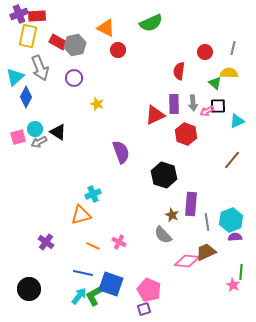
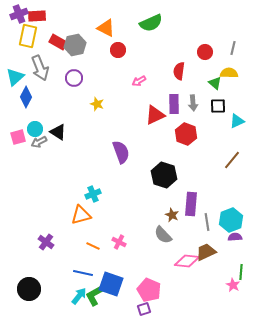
pink arrow at (207, 111): moved 68 px left, 30 px up
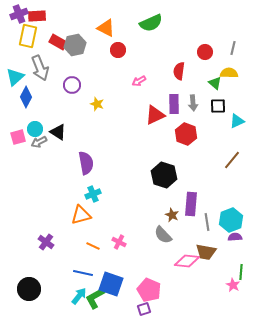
purple circle at (74, 78): moved 2 px left, 7 px down
purple semicircle at (121, 152): moved 35 px left, 11 px down; rotated 10 degrees clockwise
brown trapezoid at (206, 252): rotated 145 degrees counterclockwise
green L-shape at (95, 295): moved 3 px down
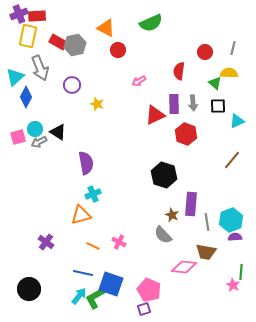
pink diamond at (187, 261): moved 3 px left, 6 px down
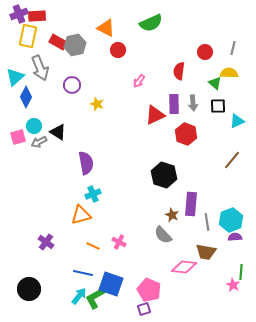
pink arrow at (139, 81): rotated 24 degrees counterclockwise
cyan circle at (35, 129): moved 1 px left, 3 px up
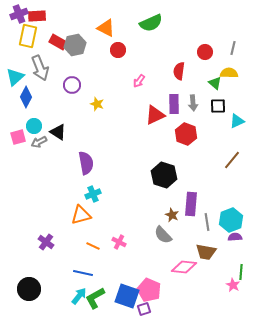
blue square at (111, 284): moved 16 px right, 12 px down
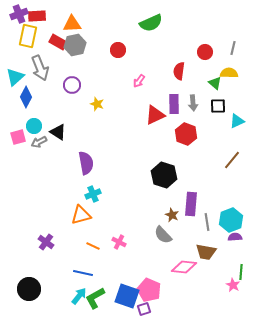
orange triangle at (106, 28): moved 34 px left, 4 px up; rotated 30 degrees counterclockwise
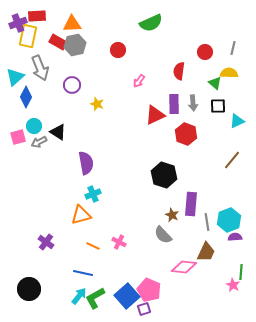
purple cross at (19, 14): moved 1 px left, 9 px down
cyan hexagon at (231, 220): moved 2 px left
brown trapezoid at (206, 252): rotated 75 degrees counterclockwise
blue square at (127, 296): rotated 30 degrees clockwise
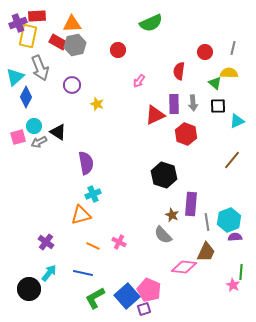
cyan arrow at (79, 296): moved 30 px left, 23 px up
